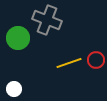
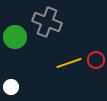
gray cross: moved 2 px down
green circle: moved 3 px left, 1 px up
white circle: moved 3 px left, 2 px up
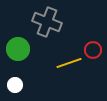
green circle: moved 3 px right, 12 px down
red circle: moved 3 px left, 10 px up
white circle: moved 4 px right, 2 px up
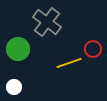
gray cross: rotated 16 degrees clockwise
red circle: moved 1 px up
white circle: moved 1 px left, 2 px down
